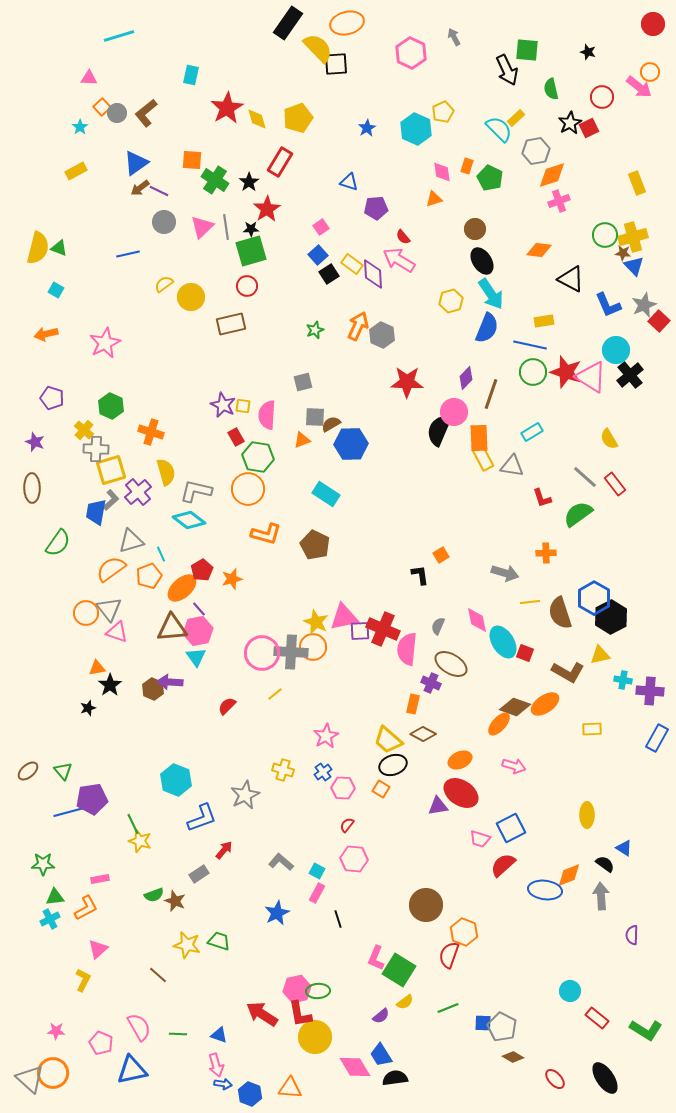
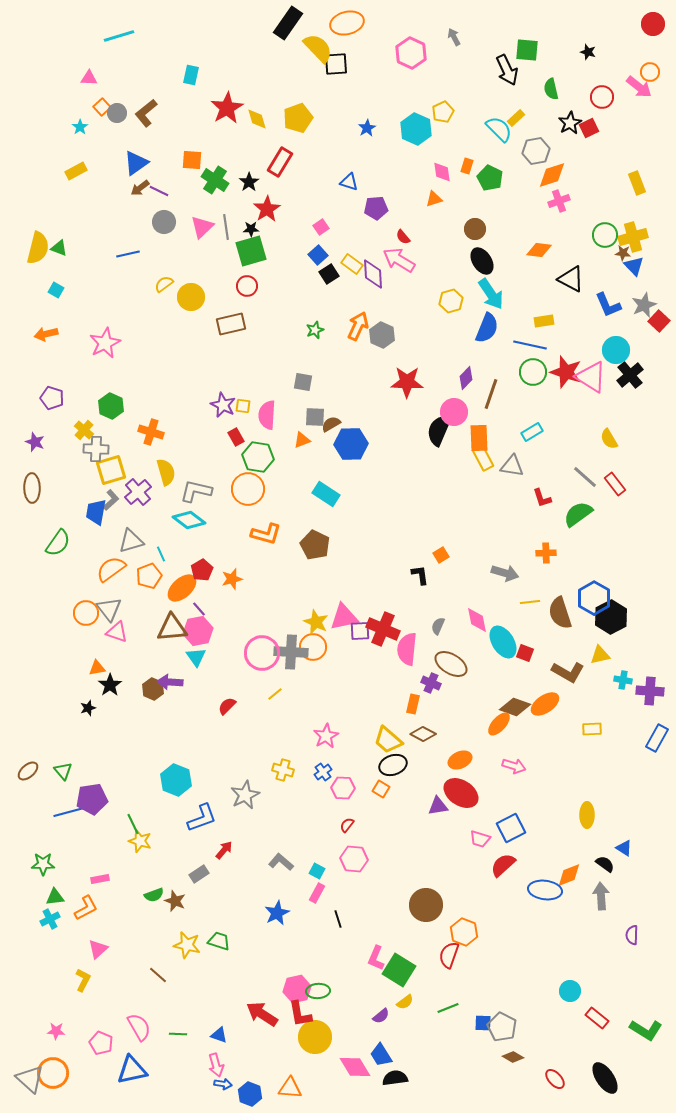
gray square at (303, 382): rotated 24 degrees clockwise
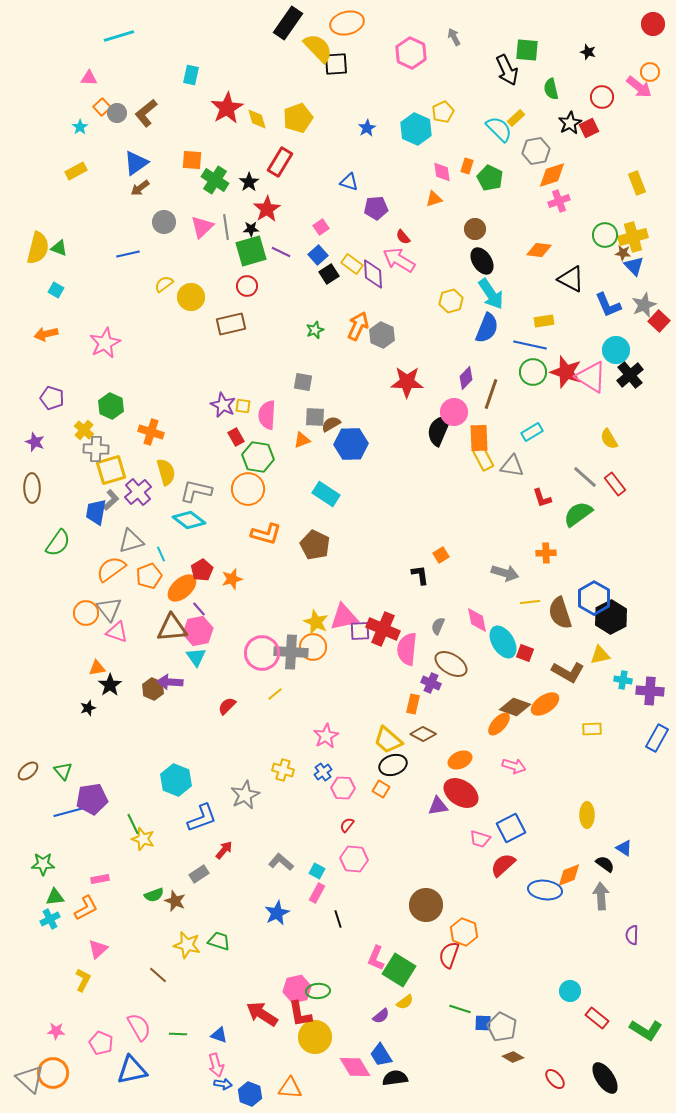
purple line at (159, 191): moved 122 px right, 61 px down
yellow star at (140, 841): moved 3 px right, 2 px up
green line at (448, 1008): moved 12 px right, 1 px down; rotated 40 degrees clockwise
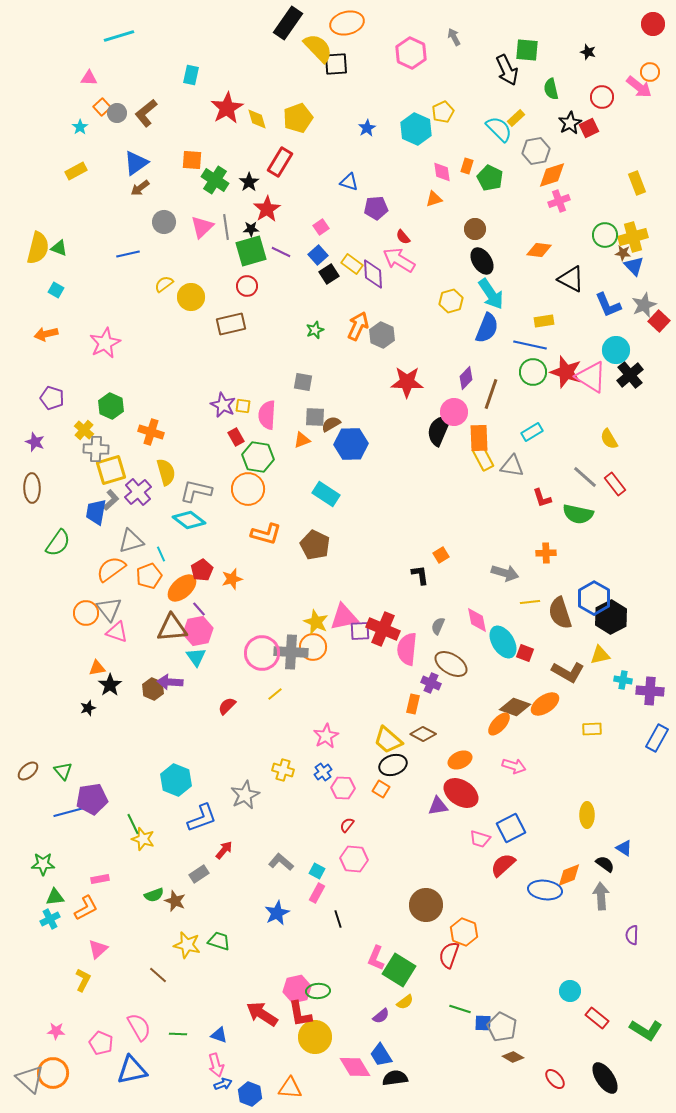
green semicircle at (578, 514): rotated 132 degrees counterclockwise
blue arrow at (223, 1084): rotated 30 degrees counterclockwise
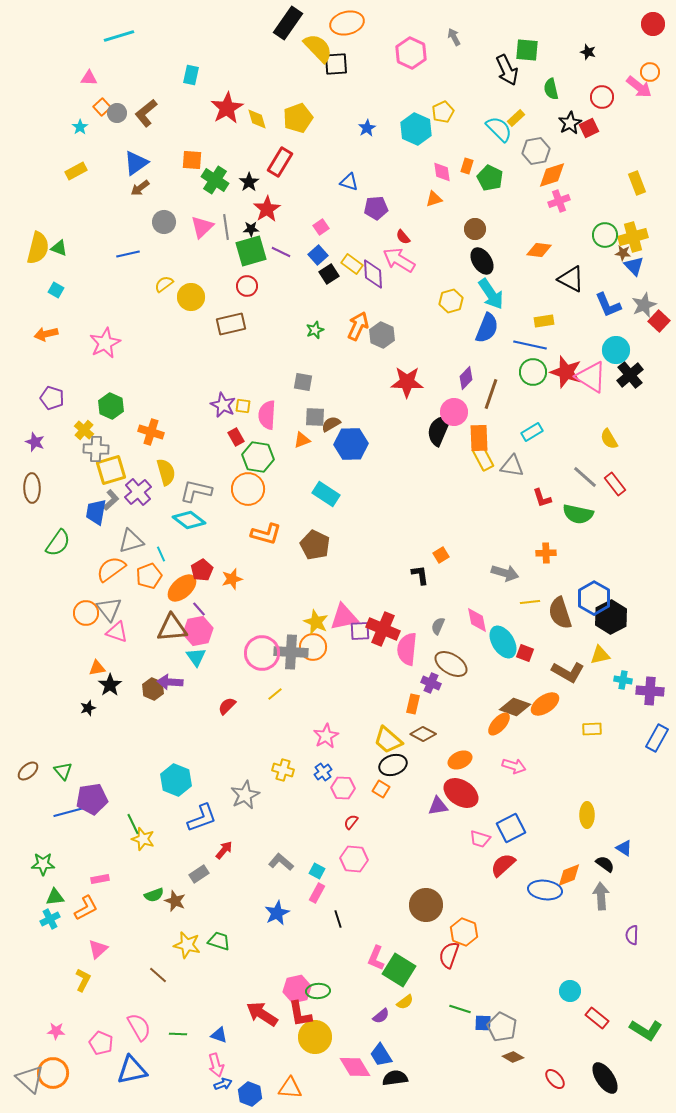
red semicircle at (347, 825): moved 4 px right, 3 px up
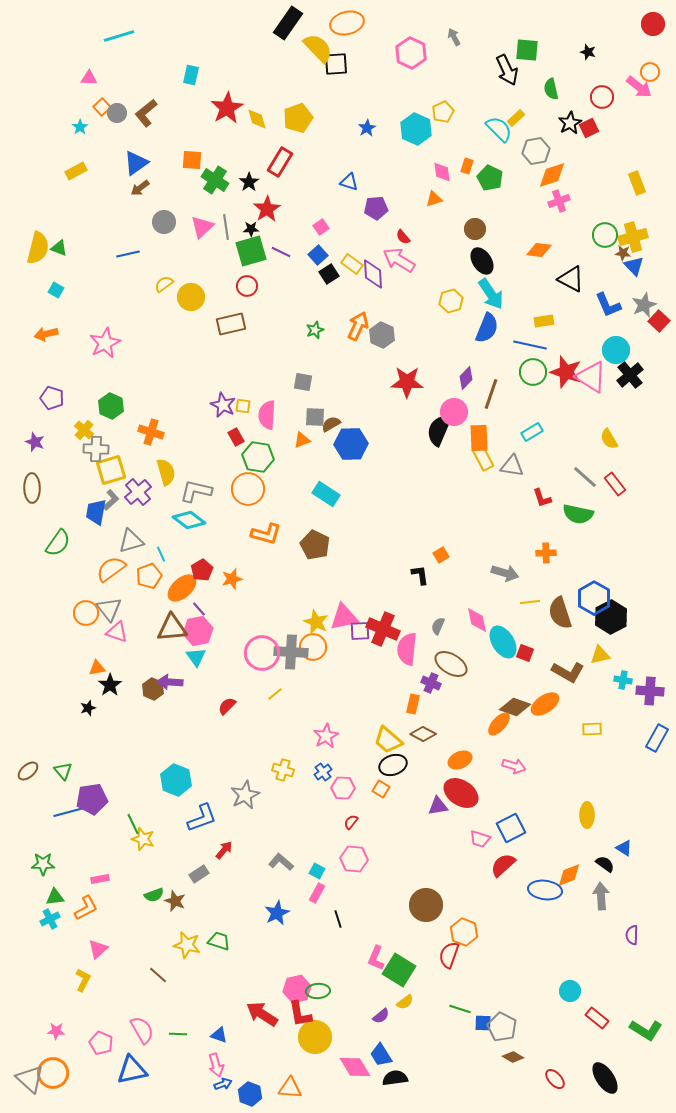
pink semicircle at (139, 1027): moved 3 px right, 3 px down
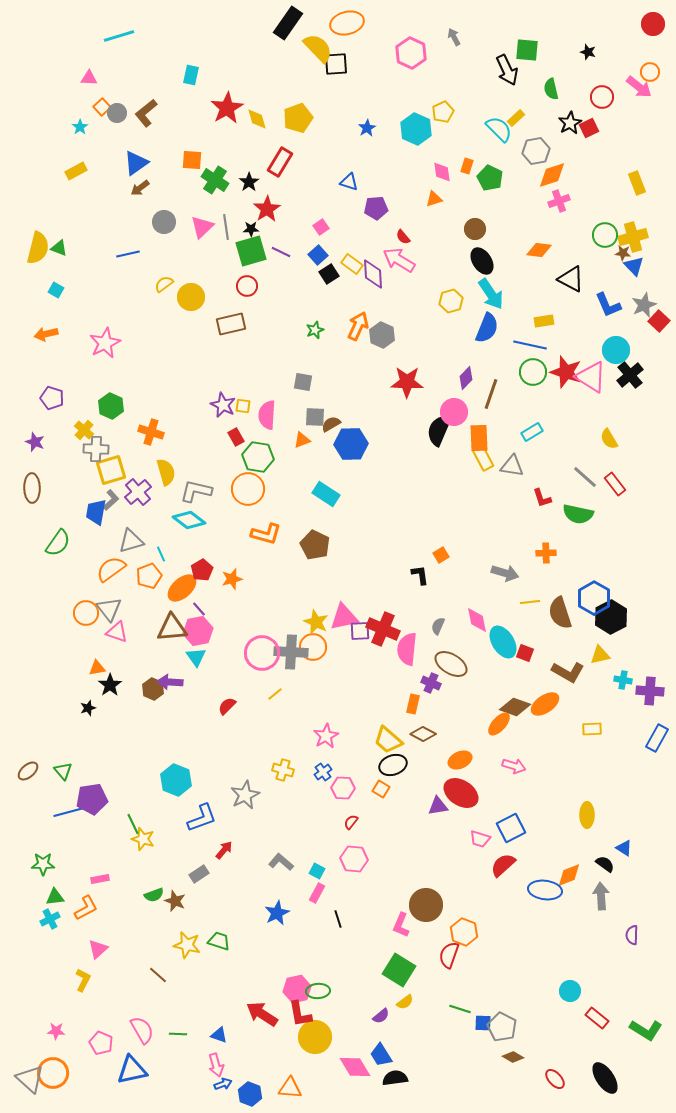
pink L-shape at (376, 958): moved 25 px right, 33 px up
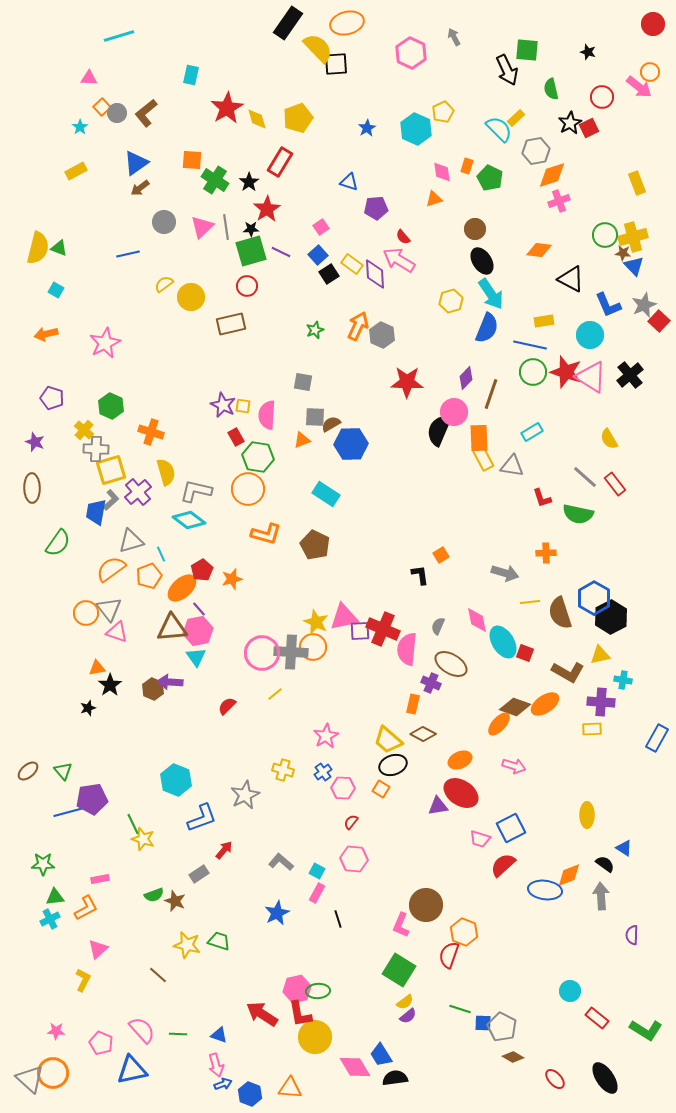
purple diamond at (373, 274): moved 2 px right
cyan circle at (616, 350): moved 26 px left, 15 px up
purple cross at (650, 691): moved 49 px left, 11 px down
purple semicircle at (381, 1016): moved 27 px right
pink semicircle at (142, 1030): rotated 12 degrees counterclockwise
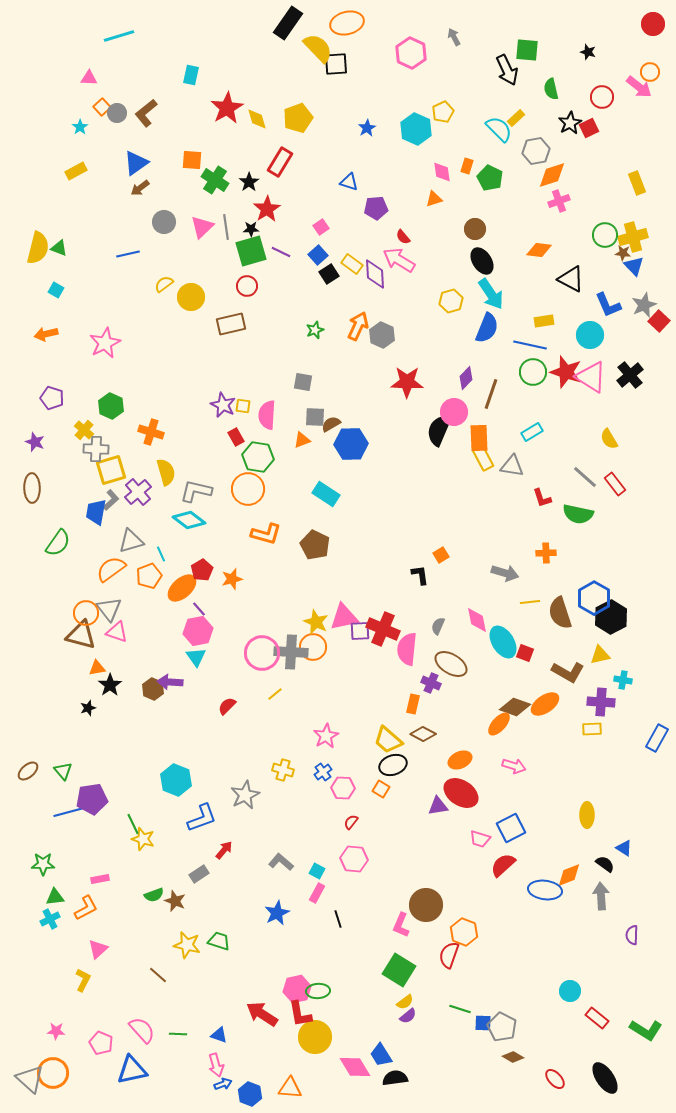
brown triangle at (172, 628): moved 91 px left, 7 px down; rotated 20 degrees clockwise
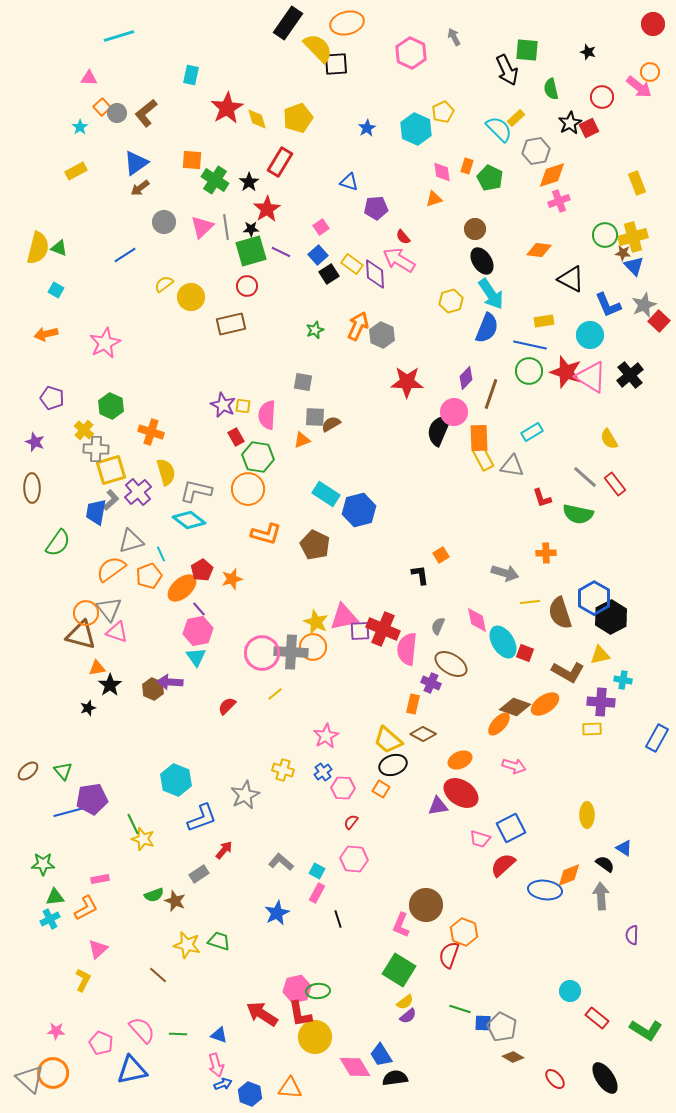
blue line at (128, 254): moved 3 px left, 1 px down; rotated 20 degrees counterclockwise
green circle at (533, 372): moved 4 px left, 1 px up
blue hexagon at (351, 444): moved 8 px right, 66 px down; rotated 12 degrees counterclockwise
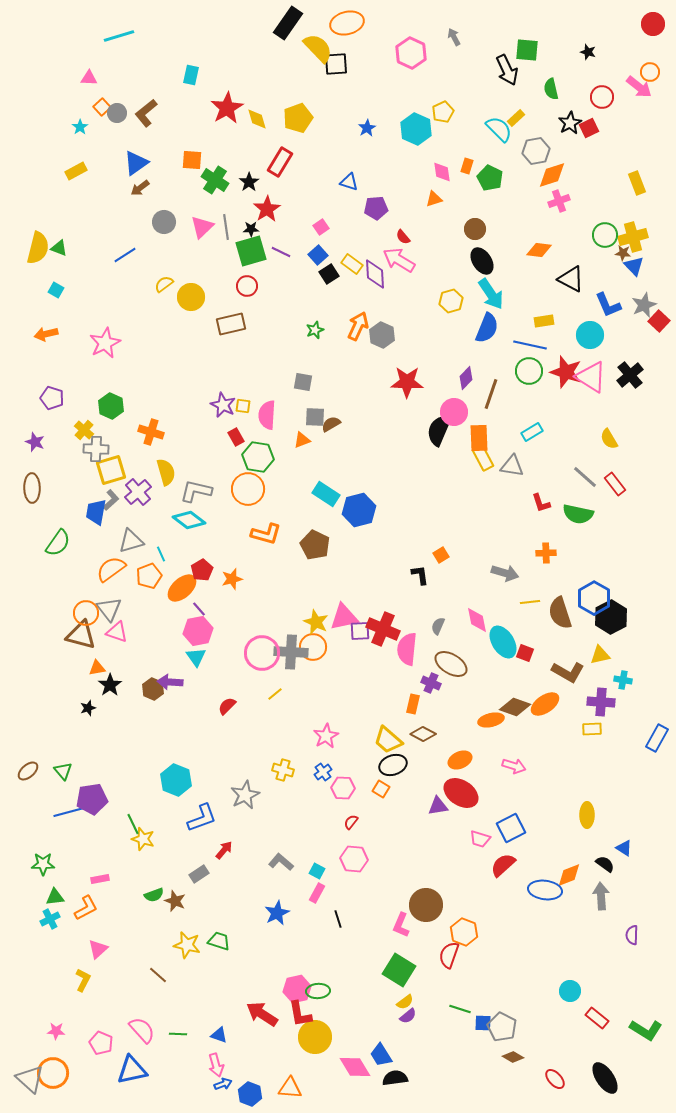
red L-shape at (542, 498): moved 1 px left, 5 px down
orange ellipse at (499, 724): moved 8 px left, 4 px up; rotated 35 degrees clockwise
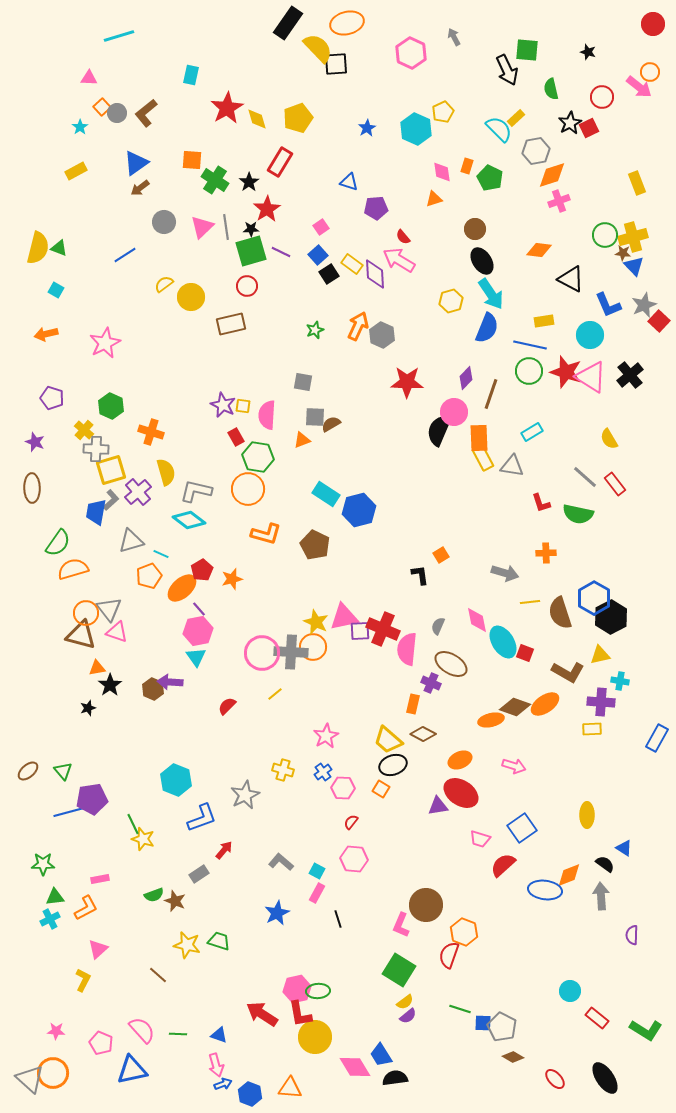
cyan line at (161, 554): rotated 42 degrees counterclockwise
orange semicircle at (111, 569): moved 38 px left; rotated 20 degrees clockwise
cyan cross at (623, 680): moved 3 px left, 1 px down
blue square at (511, 828): moved 11 px right; rotated 8 degrees counterclockwise
